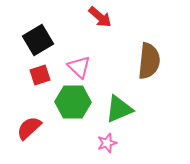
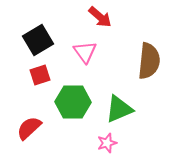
pink triangle: moved 6 px right, 15 px up; rotated 10 degrees clockwise
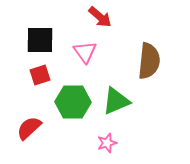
black square: moved 2 px right; rotated 32 degrees clockwise
green triangle: moved 3 px left, 8 px up
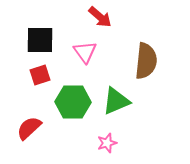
brown semicircle: moved 3 px left
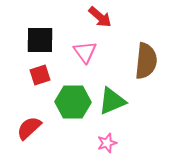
green triangle: moved 4 px left
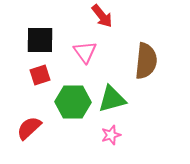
red arrow: moved 2 px right, 1 px up; rotated 10 degrees clockwise
green triangle: moved 2 px up; rotated 8 degrees clockwise
pink star: moved 4 px right, 8 px up
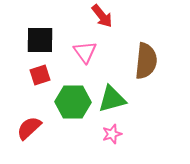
pink star: moved 1 px right, 1 px up
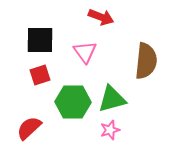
red arrow: moved 1 px left, 1 px down; rotated 30 degrees counterclockwise
pink star: moved 2 px left, 4 px up
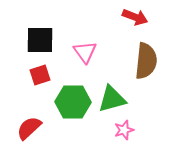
red arrow: moved 34 px right
pink star: moved 14 px right
